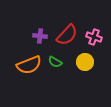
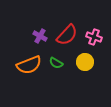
purple cross: rotated 24 degrees clockwise
green semicircle: moved 1 px right, 1 px down
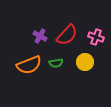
pink cross: moved 2 px right
green semicircle: rotated 40 degrees counterclockwise
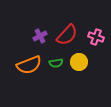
purple cross: rotated 32 degrees clockwise
yellow circle: moved 6 px left
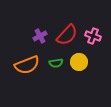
pink cross: moved 3 px left, 1 px up
orange semicircle: moved 2 px left
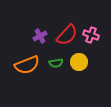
pink cross: moved 2 px left, 1 px up
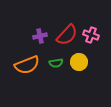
purple cross: rotated 16 degrees clockwise
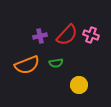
yellow circle: moved 23 px down
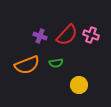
purple cross: rotated 32 degrees clockwise
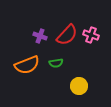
yellow circle: moved 1 px down
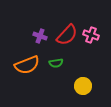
yellow circle: moved 4 px right
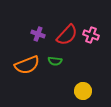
purple cross: moved 2 px left, 2 px up
green semicircle: moved 1 px left, 2 px up; rotated 16 degrees clockwise
yellow circle: moved 5 px down
